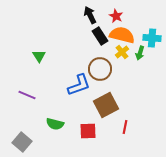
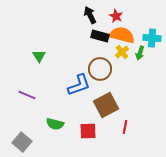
black rectangle: rotated 42 degrees counterclockwise
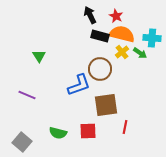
orange semicircle: moved 1 px up
green arrow: rotated 72 degrees counterclockwise
brown square: rotated 20 degrees clockwise
green semicircle: moved 3 px right, 9 px down
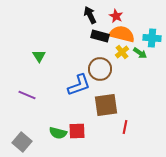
red square: moved 11 px left
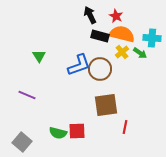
blue L-shape: moved 20 px up
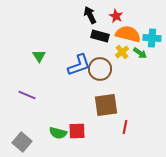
orange semicircle: moved 6 px right
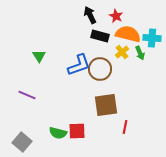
green arrow: rotated 32 degrees clockwise
